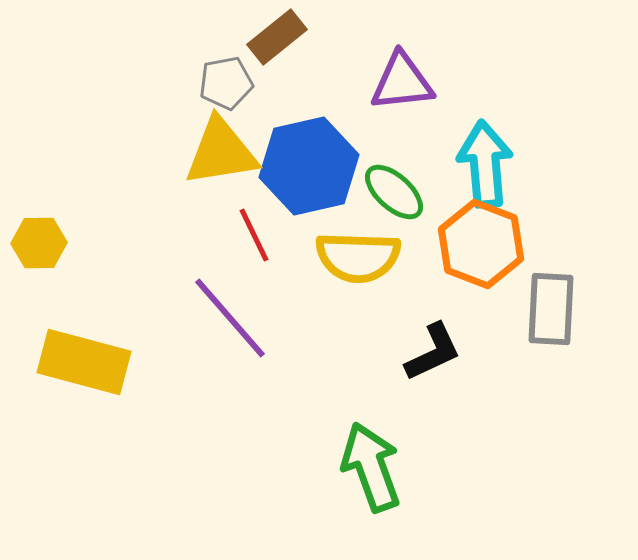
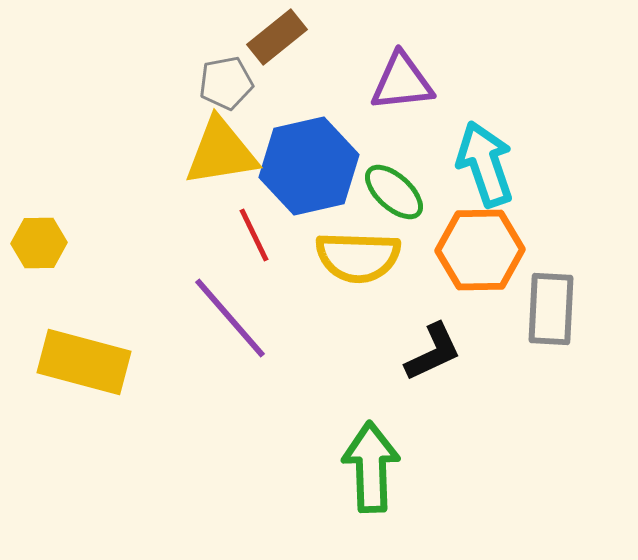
cyan arrow: rotated 14 degrees counterclockwise
orange hexagon: moved 1 px left, 6 px down; rotated 22 degrees counterclockwise
green arrow: rotated 18 degrees clockwise
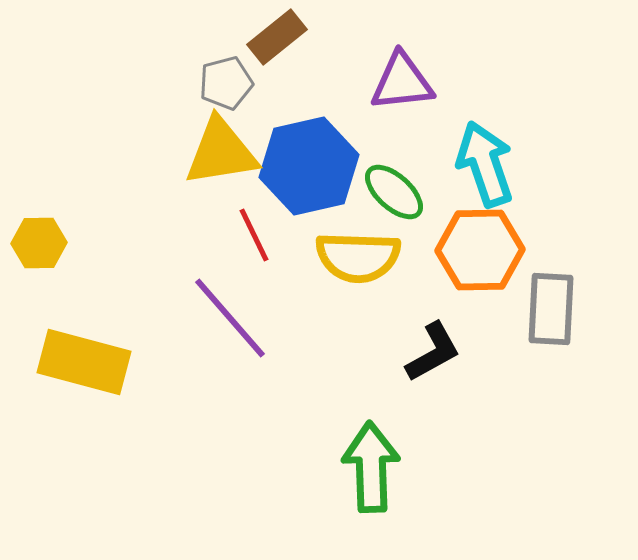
gray pentagon: rotated 4 degrees counterclockwise
black L-shape: rotated 4 degrees counterclockwise
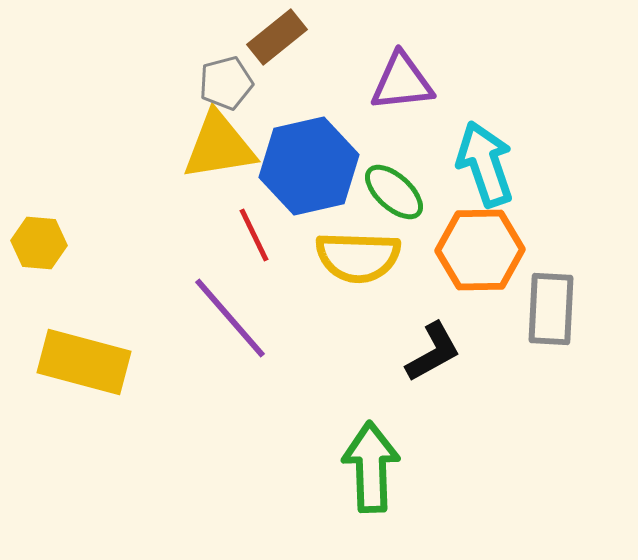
yellow triangle: moved 2 px left, 6 px up
yellow hexagon: rotated 6 degrees clockwise
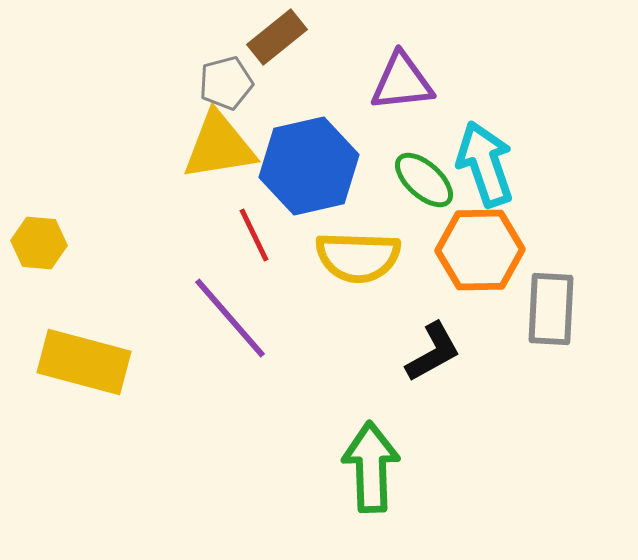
green ellipse: moved 30 px right, 12 px up
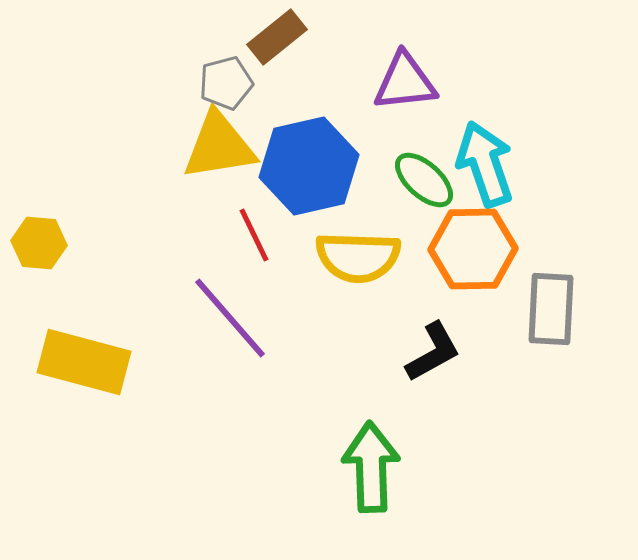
purple triangle: moved 3 px right
orange hexagon: moved 7 px left, 1 px up
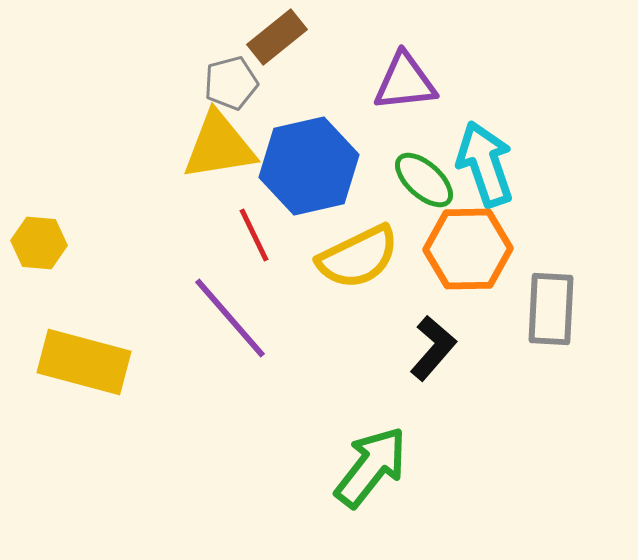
gray pentagon: moved 5 px right
orange hexagon: moved 5 px left
yellow semicircle: rotated 28 degrees counterclockwise
black L-shape: moved 4 px up; rotated 20 degrees counterclockwise
green arrow: rotated 40 degrees clockwise
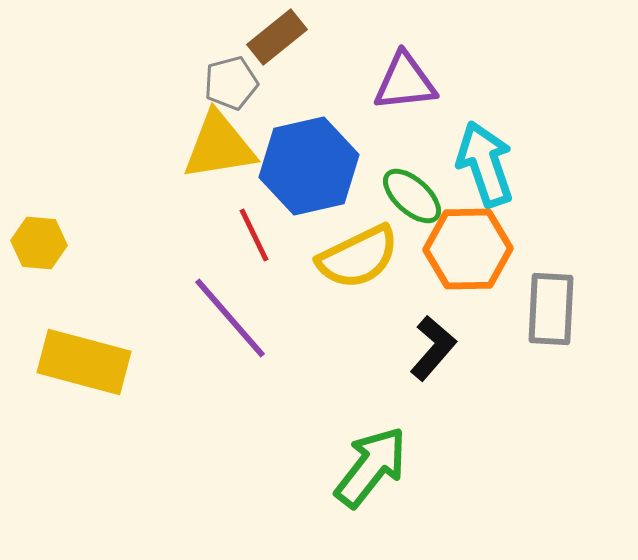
green ellipse: moved 12 px left, 16 px down
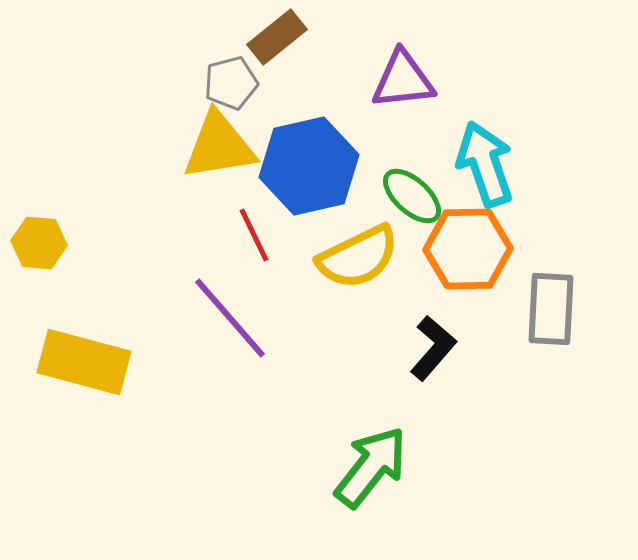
purple triangle: moved 2 px left, 2 px up
